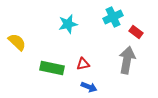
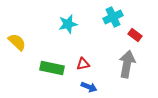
red rectangle: moved 1 px left, 3 px down
gray arrow: moved 4 px down
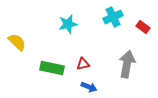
red rectangle: moved 8 px right, 8 px up
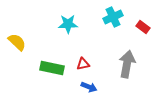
cyan star: rotated 12 degrees clockwise
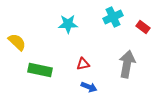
green rectangle: moved 12 px left, 2 px down
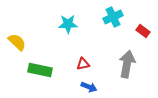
red rectangle: moved 4 px down
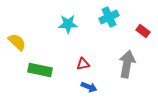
cyan cross: moved 4 px left
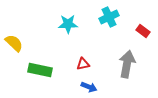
yellow semicircle: moved 3 px left, 1 px down
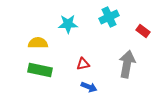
yellow semicircle: moved 24 px right; rotated 42 degrees counterclockwise
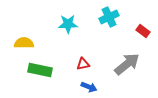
yellow semicircle: moved 14 px left
gray arrow: rotated 40 degrees clockwise
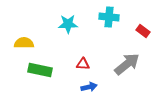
cyan cross: rotated 30 degrees clockwise
red triangle: rotated 16 degrees clockwise
blue arrow: rotated 35 degrees counterclockwise
